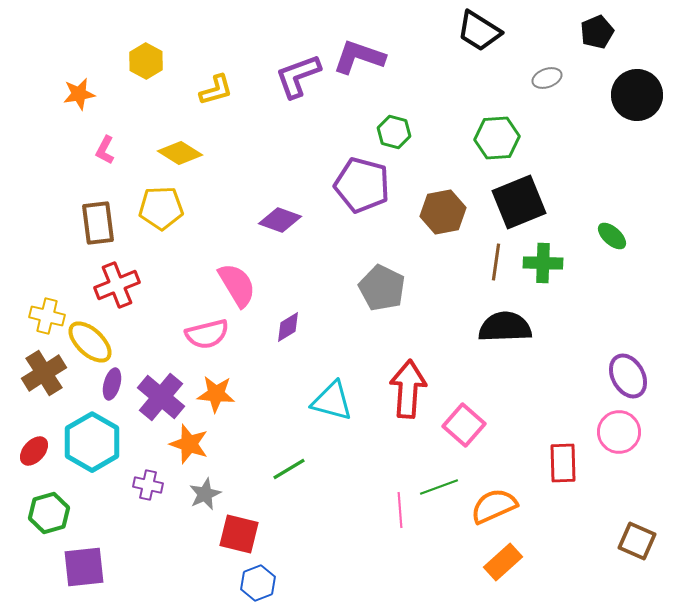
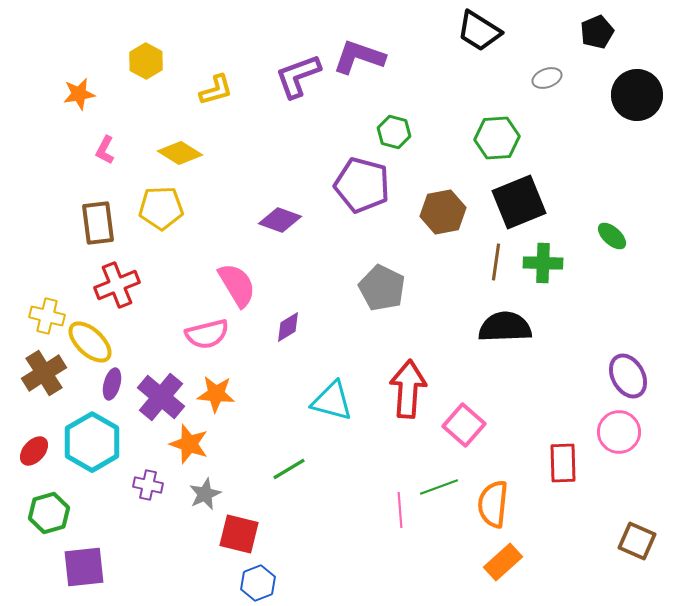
orange semicircle at (494, 506): moved 1 px left, 2 px up; rotated 60 degrees counterclockwise
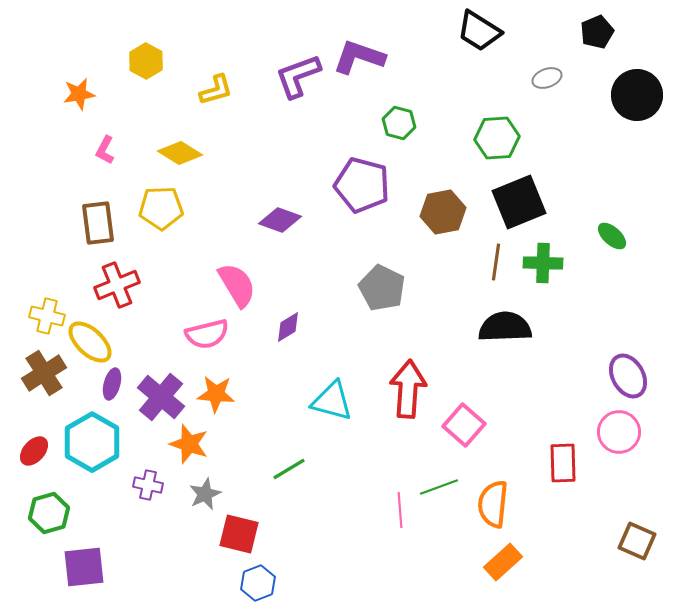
green hexagon at (394, 132): moved 5 px right, 9 px up
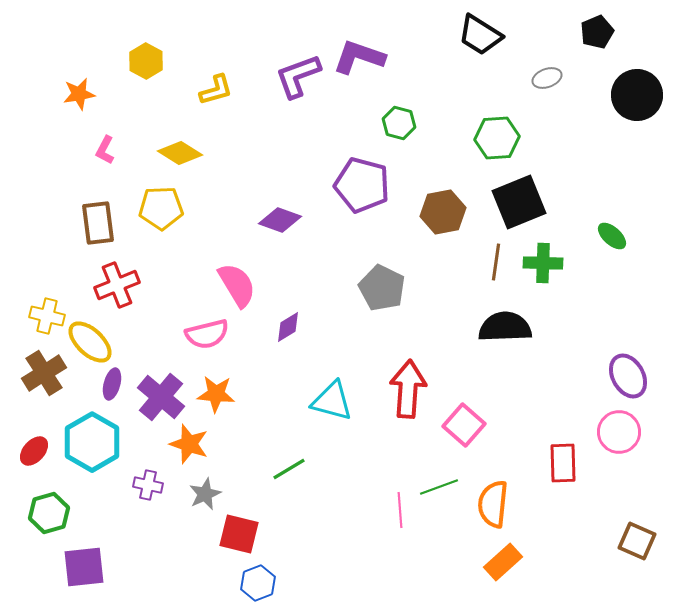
black trapezoid at (479, 31): moved 1 px right, 4 px down
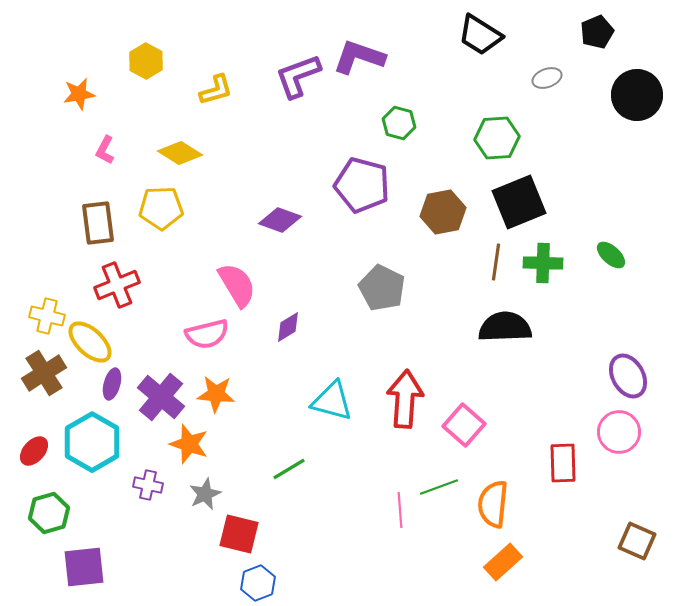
green ellipse at (612, 236): moved 1 px left, 19 px down
red arrow at (408, 389): moved 3 px left, 10 px down
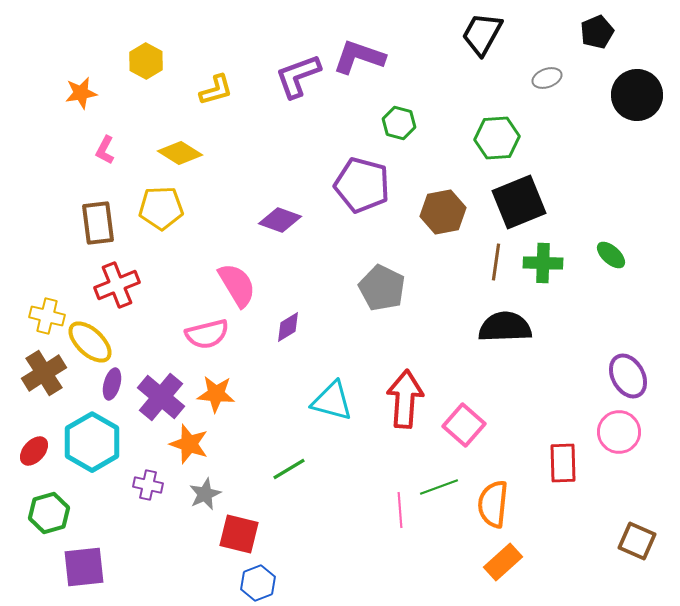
black trapezoid at (480, 35): moved 2 px right, 1 px up; rotated 87 degrees clockwise
orange star at (79, 94): moved 2 px right, 1 px up
